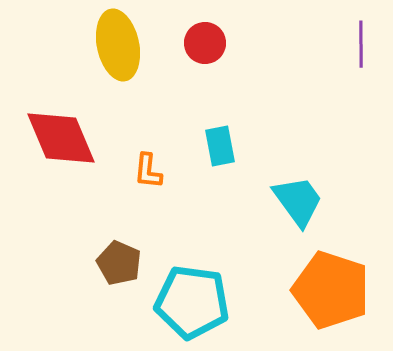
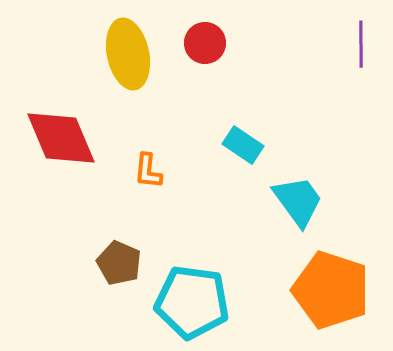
yellow ellipse: moved 10 px right, 9 px down
cyan rectangle: moved 23 px right, 1 px up; rotated 45 degrees counterclockwise
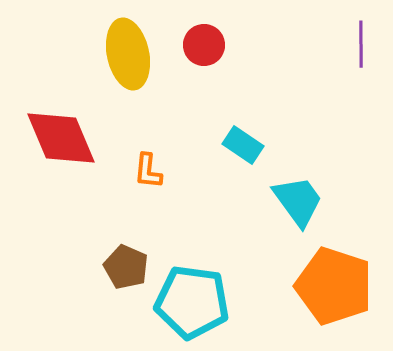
red circle: moved 1 px left, 2 px down
brown pentagon: moved 7 px right, 4 px down
orange pentagon: moved 3 px right, 4 px up
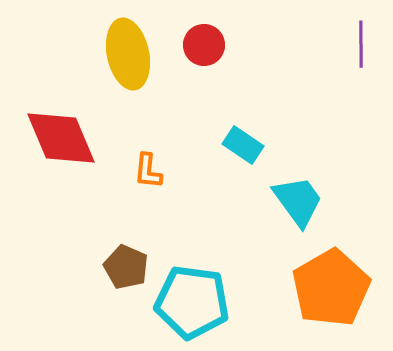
orange pentagon: moved 3 px left, 2 px down; rotated 24 degrees clockwise
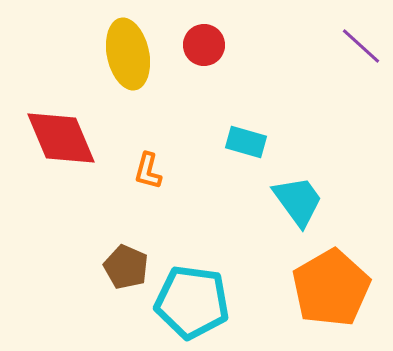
purple line: moved 2 px down; rotated 48 degrees counterclockwise
cyan rectangle: moved 3 px right, 3 px up; rotated 18 degrees counterclockwise
orange L-shape: rotated 9 degrees clockwise
